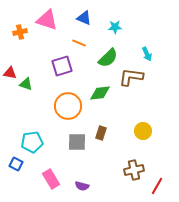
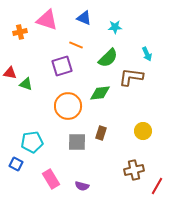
orange line: moved 3 px left, 2 px down
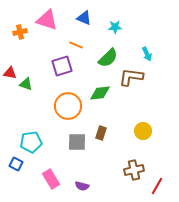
cyan pentagon: moved 1 px left
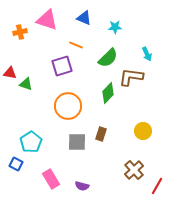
green diamond: moved 8 px right; rotated 40 degrees counterclockwise
brown rectangle: moved 1 px down
cyan pentagon: rotated 25 degrees counterclockwise
brown cross: rotated 30 degrees counterclockwise
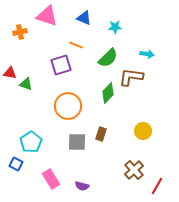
pink triangle: moved 4 px up
cyan arrow: rotated 56 degrees counterclockwise
purple square: moved 1 px left, 1 px up
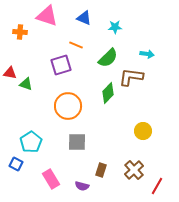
orange cross: rotated 16 degrees clockwise
brown rectangle: moved 36 px down
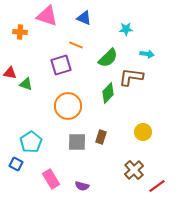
cyan star: moved 11 px right, 2 px down
yellow circle: moved 1 px down
brown rectangle: moved 33 px up
red line: rotated 24 degrees clockwise
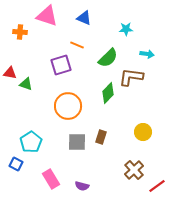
orange line: moved 1 px right
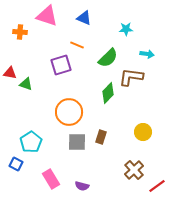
orange circle: moved 1 px right, 6 px down
